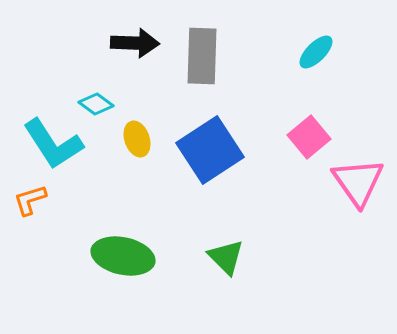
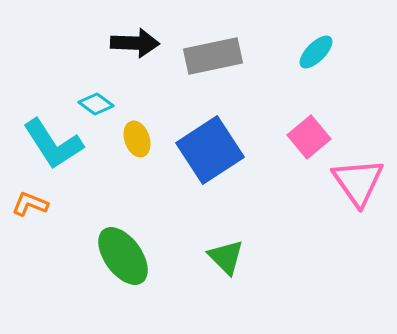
gray rectangle: moved 11 px right; rotated 76 degrees clockwise
orange L-shape: moved 4 px down; rotated 39 degrees clockwise
green ellipse: rotated 42 degrees clockwise
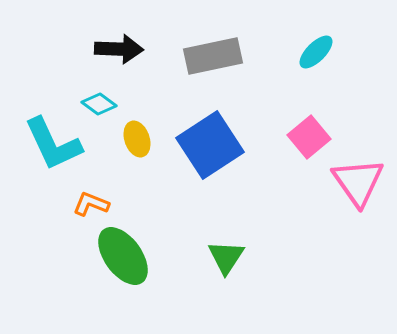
black arrow: moved 16 px left, 6 px down
cyan diamond: moved 3 px right
cyan L-shape: rotated 8 degrees clockwise
blue square: moved 5 px up
orange L-shape: moved 61 px right
green triangle: rotated 18 degrees clockwise
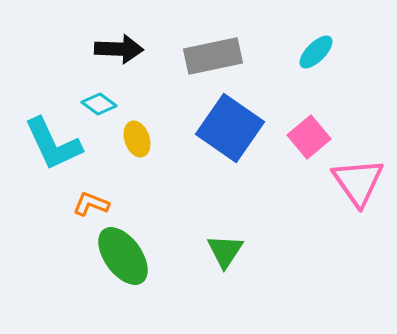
blue square: moved 20 px right, 17 px up; rotated 22 degrees counterclockwise
green triangle: moved 1 px left, 6 px up
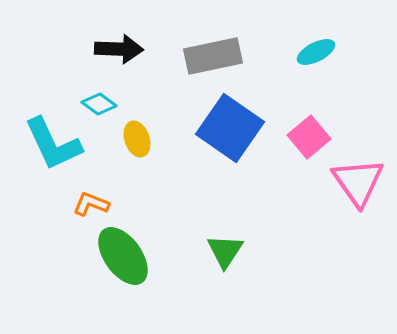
cyan ellipse: rotated 18 degrees clockwise
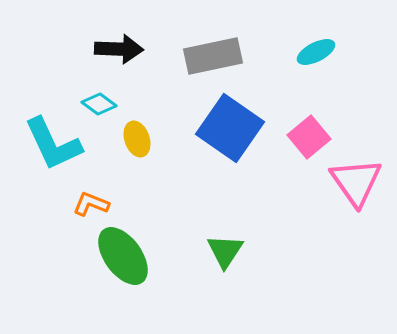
pink triangle: moved 2 px left
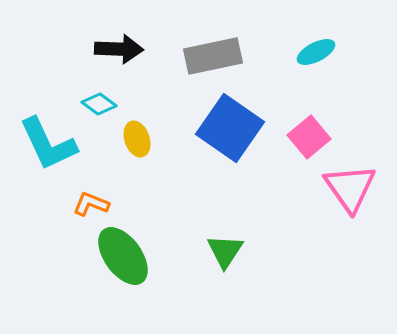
cyan L-shape: moved 5 px left
pink triangle: moved 6 px left, 6 px down
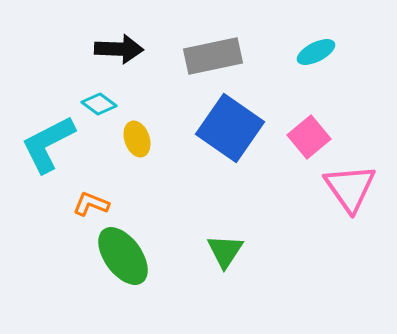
cyan L-shape: rotated 88 degrees clockwise
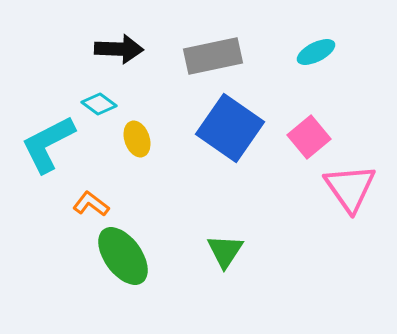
orange L-shape: rotated 15 degrees clockwise
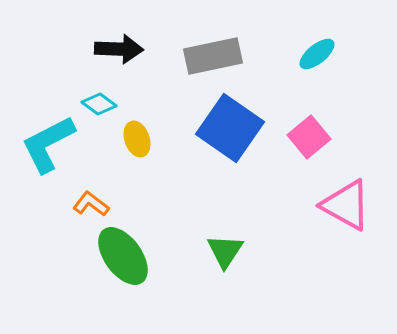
cyan ellipse: moved 1 px right, 2 px down; rotated 12 degrees counterclockwise
pink triangle: moved 4 px left, 17 px down; rotated 26 degrees counterclockwise
